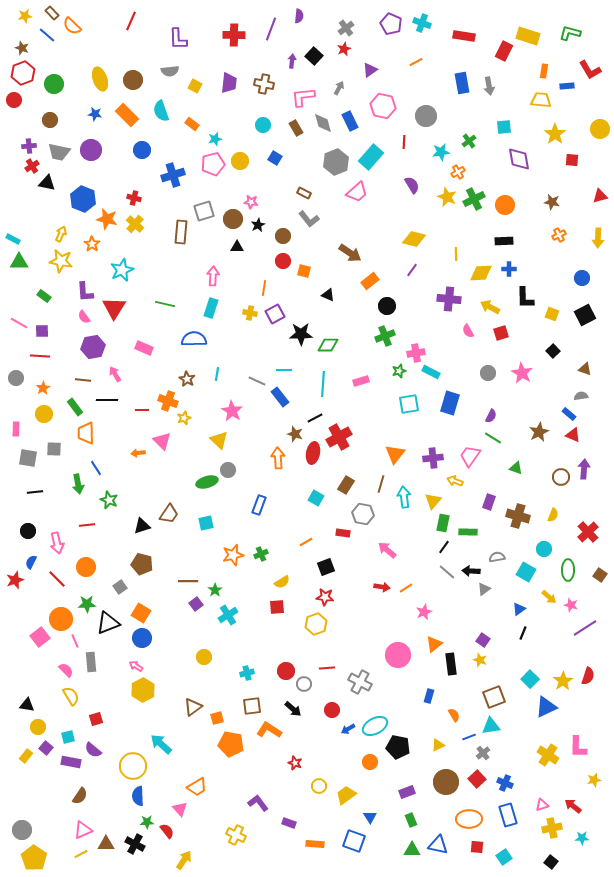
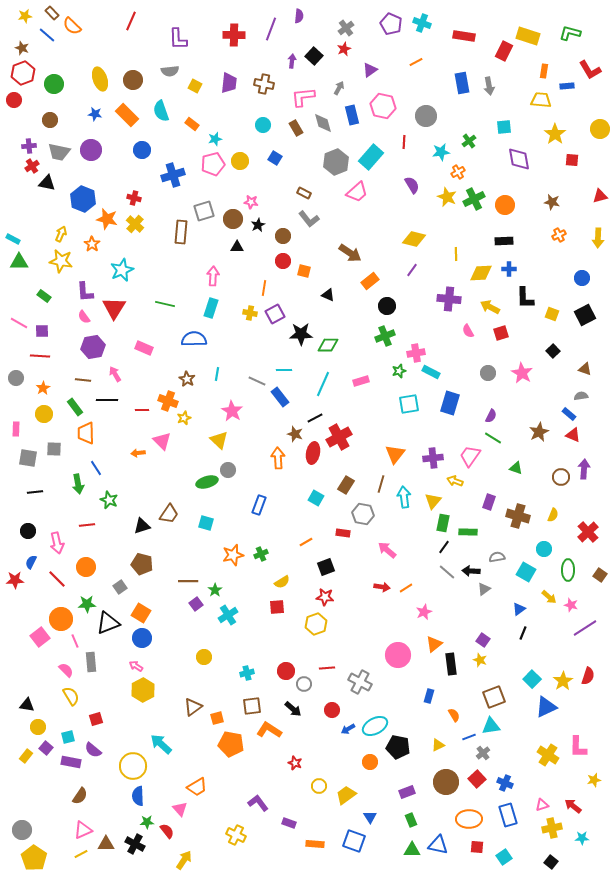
blue rectangle at (350, 121): moved 2 px right, 6 px up; rotated 12 degrees clockwise
cyan line at (323, 384): rotated 20 degrees clockwise
cyan square at (206, 523): rotated 28 degrees clockwise
red star at (15, 580): rotated 18 degrees clockwise
cyan square at (530, 679): moved 2 px right
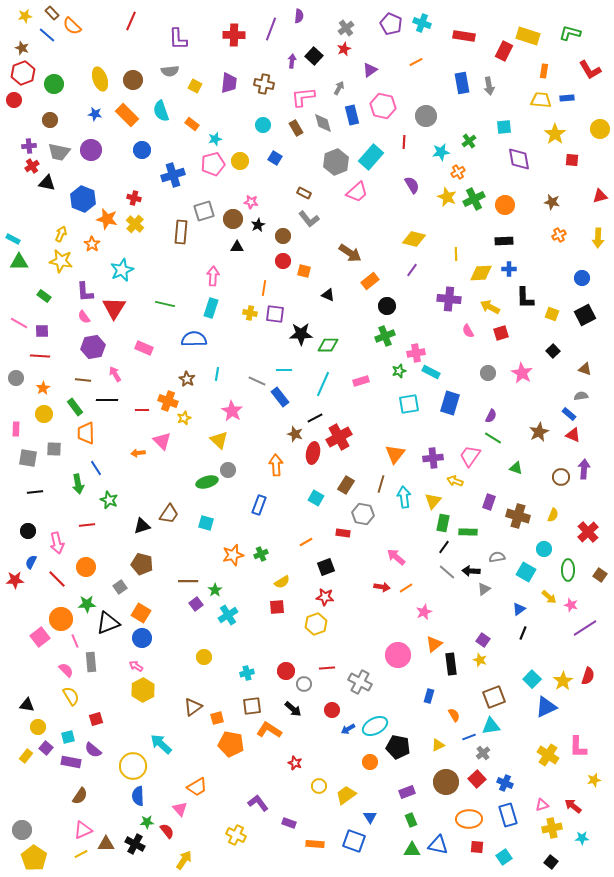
blue rectangle at (567, 86): moved 12 px down
purple square at (275, 314): rotated 36 degrees clockwise
orange arrow at (278, 458): moved 2 px left, 7 px down
pink arrow at (387, 550): moved 9 px right, 7 px down
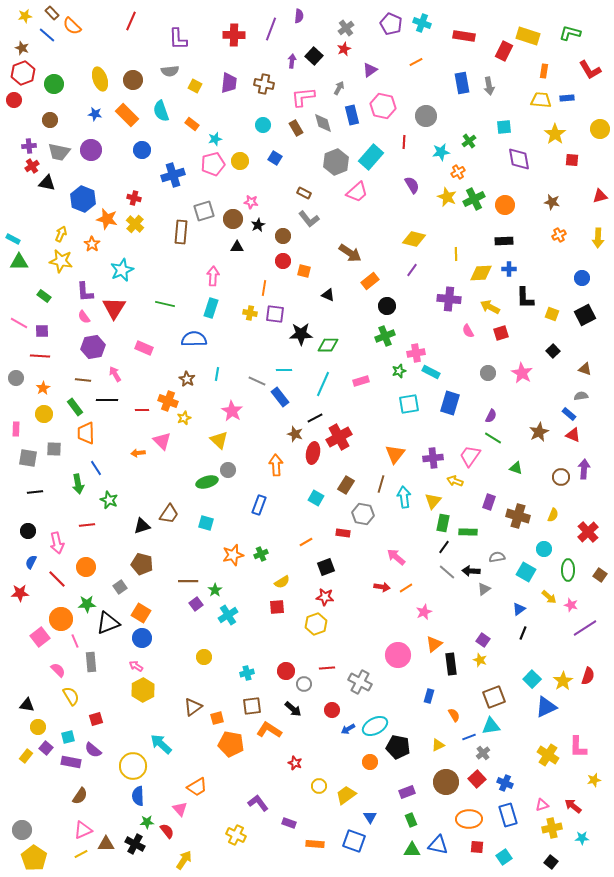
red star at (15, 580): moved 5 px right, 13 px down
pink semicircle at (66, 670): moved 8 px left
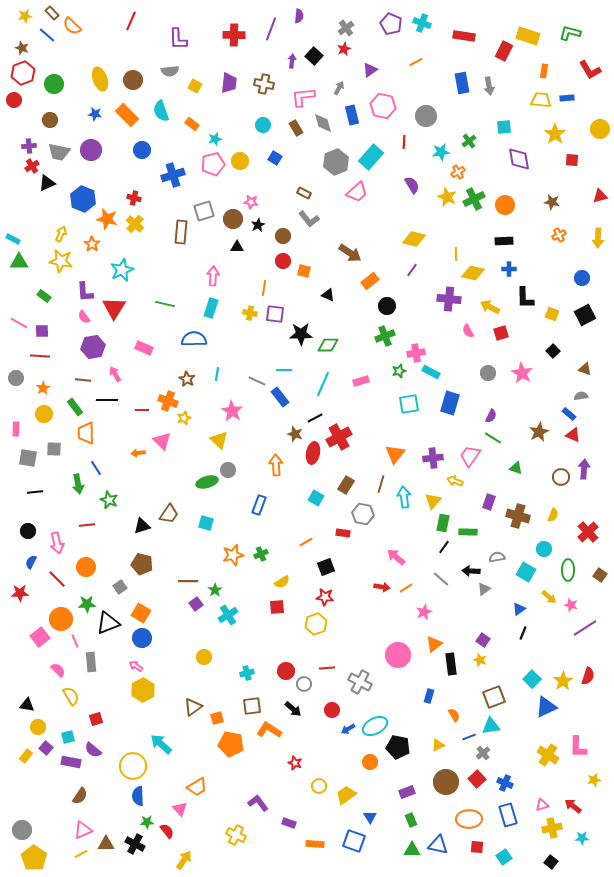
black triangle at (47, 183): rotated 36 degrees counterclockwise
yellow diamond at (481, 273): moved 8 px left; rotated 15 degrees clockwise
gray line at (447, 572): moved 6 px left, 7 px down
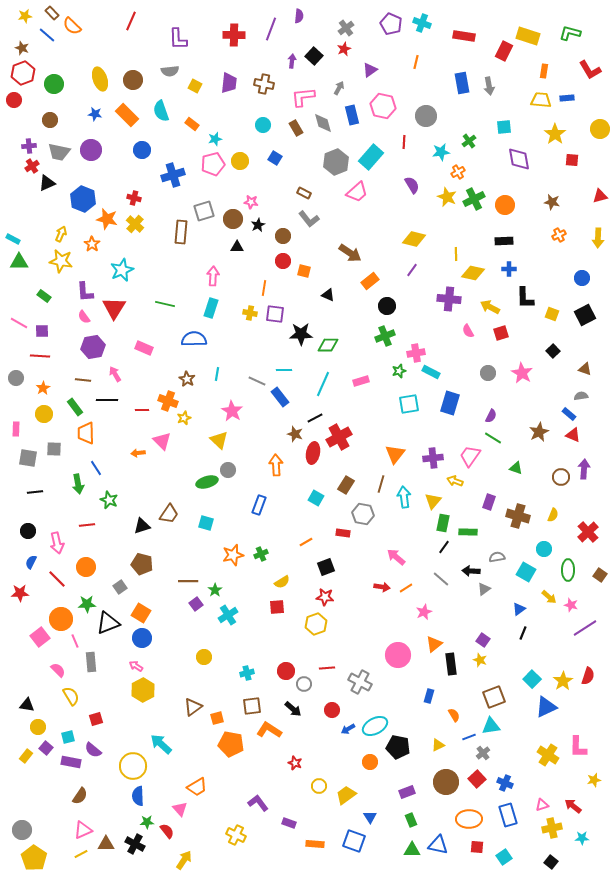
orange line at (416, 62): rotated 48 degrees counterclockwise
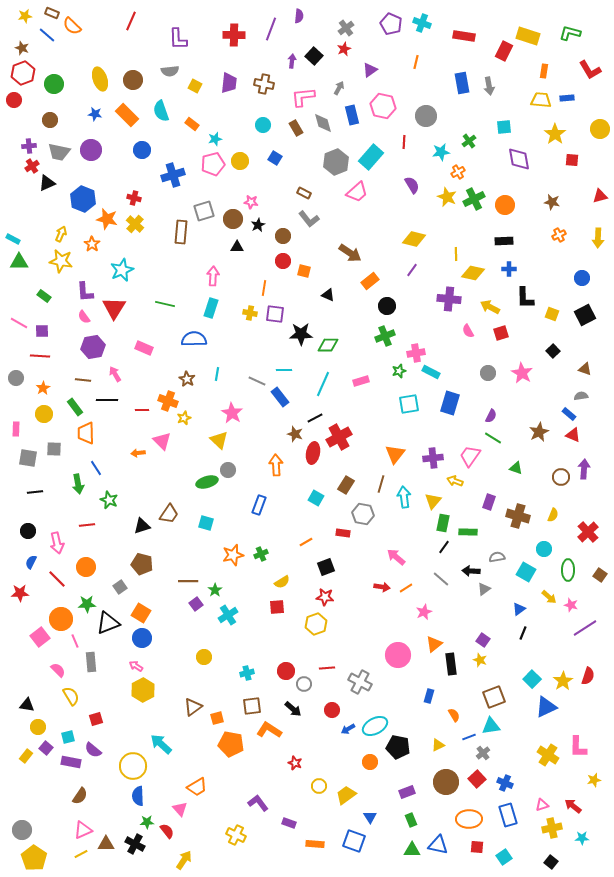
brown rectangle at (52, 13): rotated 24 degrees counterclockwise
pink star at (232, 411): moved 2 px down
